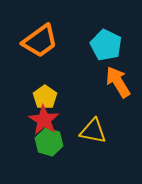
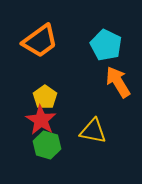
red star: moved 3 px left
green hexagon: moved 2 px left, 3 px down
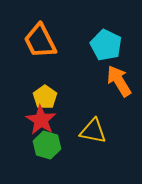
orange trapezoid: rotated 99 degrees clockwise
orange arrow: moved 1 px right, 1 px up
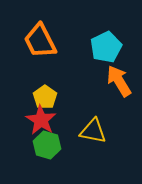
cyan pentagon: moved 2 px down; rotated 20 degrees clockwise
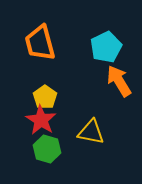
orange trapezoid: moved 2 px down; rotated 12 degrees clockwise
yellow triangle: moved 2 px left, 1 px down
green hexagon: moved 4 px down
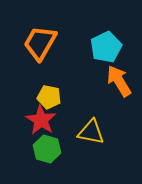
orange trapezoid: rotated 45 degrees clockwise
yellow pentagon: moved 4 px right; rotated 25 degrees counterclockwise
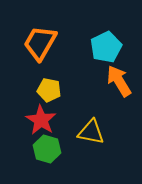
yellow pentagon: moved 7 px up
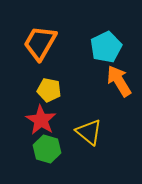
yellow triangle: moved 2 px left; rotated 28 degrees clockwise
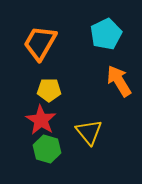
cyan pentagon: moved 13 px up
yellow pentagon: rotated 10 degrees counterclockwise
yellow triangle: rotated 12 degrees clockwise
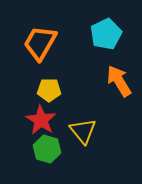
yellow triangle: moved 6 px left, 1 px up
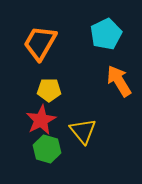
red star: rotated 12 degrees clockwise
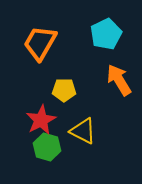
orange arrow: moved 1 px up
yellow pentagon: moved 15 px right
yellow triangle: rotated 24 degrees counterclockwise
green hexagon: moved 2 px up
